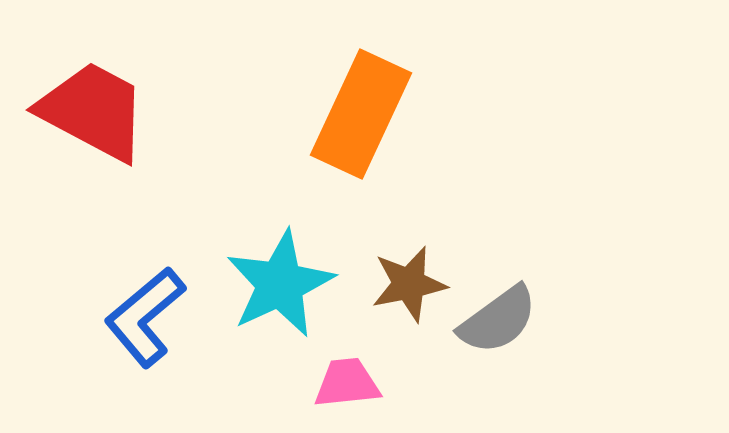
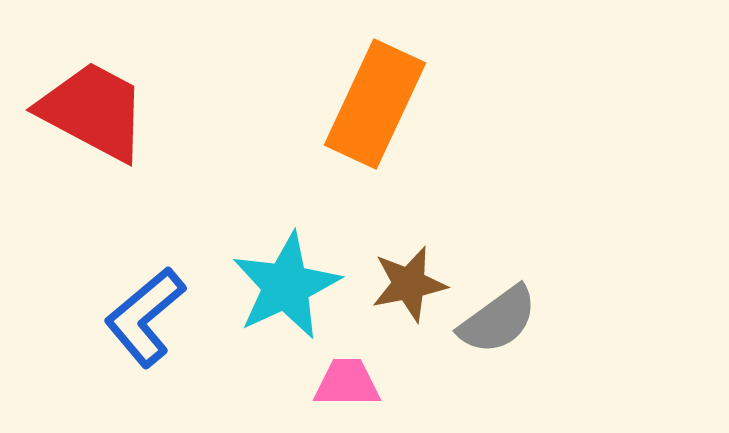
orange rectangle: moved 14 px right, 10 px up
cyan star: moved 6 px right, 2 px down
pink trapezoid: rotated 6 degrees clockwise
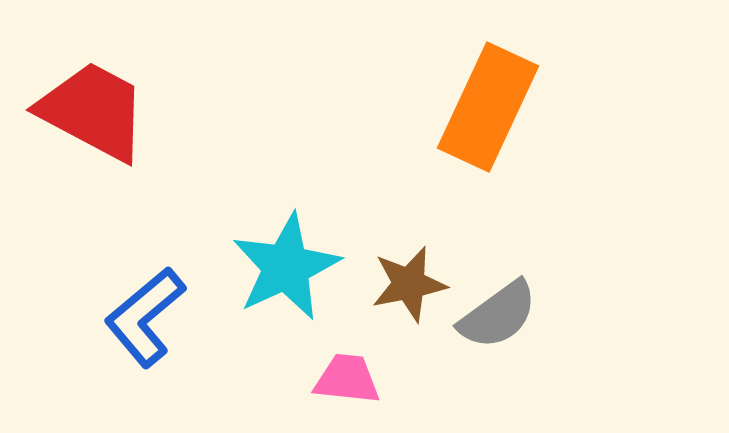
orange rectangle: moved 113 px right, 3 px down
cyan star: moved 19 px up
gray semicircle: moved 5 px up
pink trapezoid: moved 4 px up; rotated 6 degrees clockwise
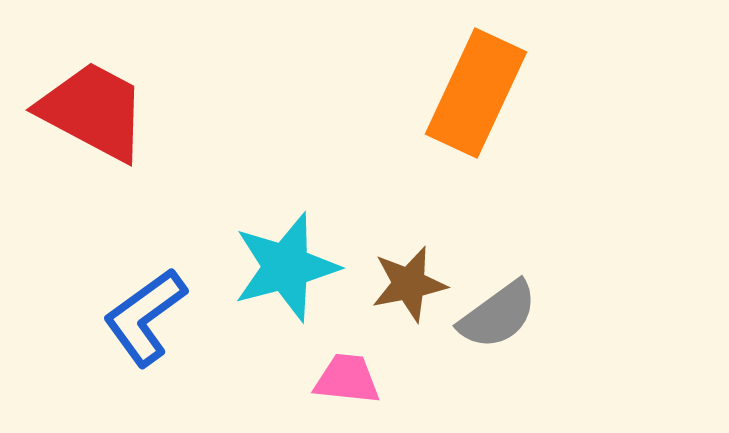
orange rectangle: moved 12 px left, 14 px up
cyan star: rotated 10 degrees clockwise
blue L-shape: rotated 4 degrees clockwise
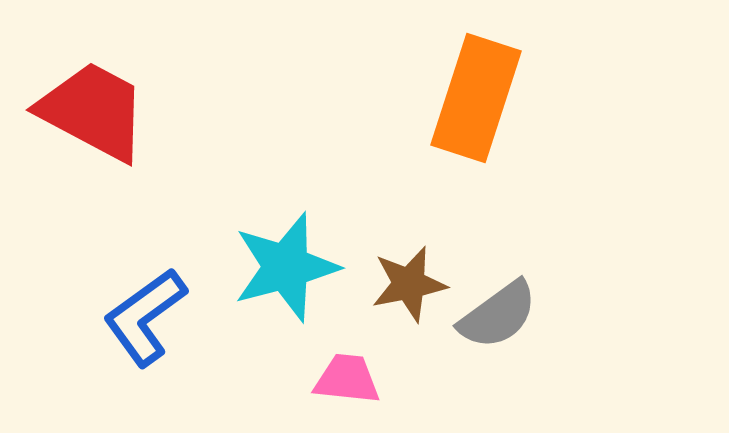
orange rectangle: moved 5 px down; rotated 7 degrees counterclockwise
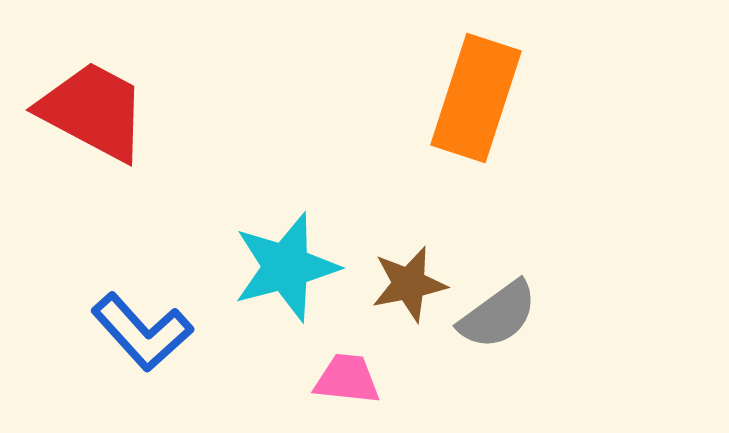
blue L-shape: moved 3 px left, 15 px down; rotated 96 degrees counterclockwise
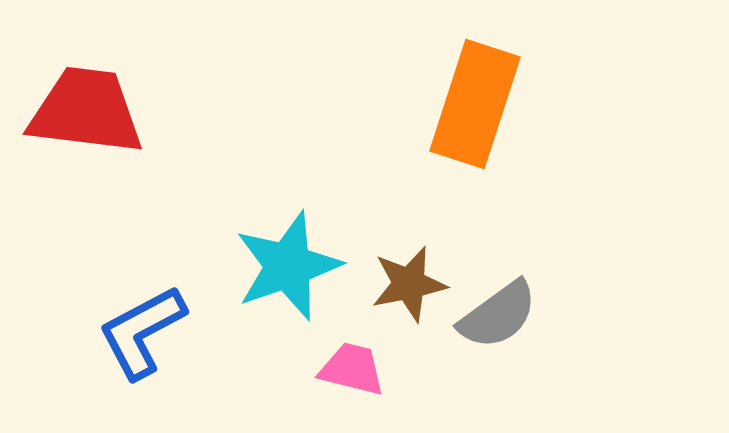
orange rectangle: moved 1 px left, 6 px down
red trapezoid: moved 7 px left; rotated 21 degrees counterclockwise
cyan star: moved 2 px right, 1 px up; rotated 4 degrees counterclockwise
blue L-shape: rotated 104 degrees clockwise
pink trapezoid: moved 5 px right, 10 px up; rotated 8 degrees clockwise
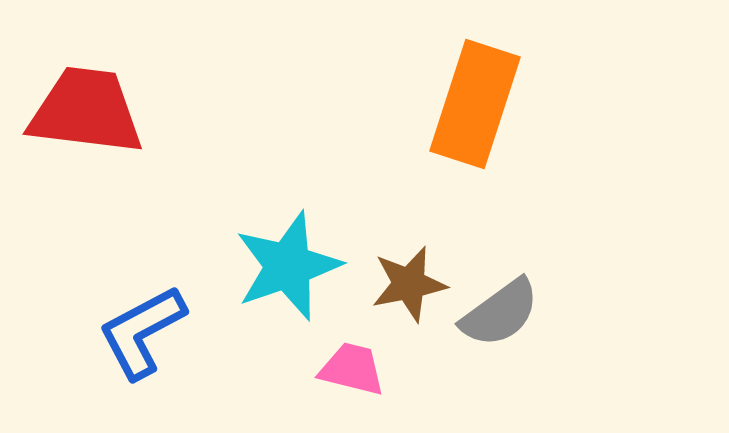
gray semicircle: moved 2 px right, 2 px up
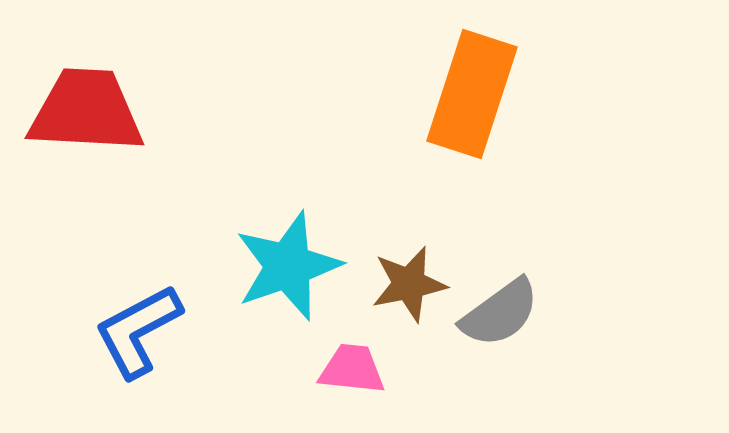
orange rectangle: moved 3 px left, 10 px up
red trapezoid: rotated 4 degrees counterclockwise
blue L-shape: moved 4 px left, 1 px up
pink trapezoid: rotated 8 degrees counterclockwise
